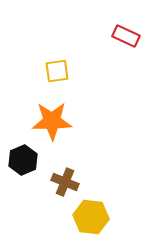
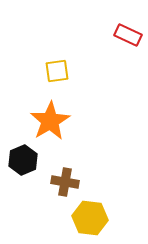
red rectangle: moved 2 px right, 1 px up
orange star: moved 2 px left; rotated 30 degrees counterclockwise
brown cross: rotated 12 degrees counterclockwise
yellow hexagon: moved 1 px left, 1 px down
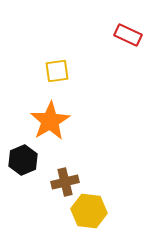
brown cross: rotated 24 degrees counterclockwise
yellow hexagon: moved 1 px left, 7 px up
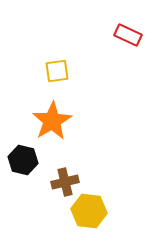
orange star: moved 2 px right
black hexagon: rotated 24 degrees counterclockwise
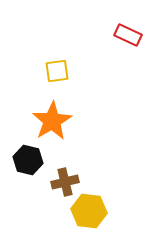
black hexagon: moved 5 px right
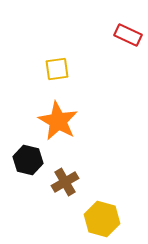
yellow square: moved 2 px up
orange star: moved 6 px right; rotated 12 degrees counterclockwise
brown cross: rotated 16 degrees counterclockwise
yellow hexagon: moved 13 px right, 8 px down; rotated 8 degrees clockwise
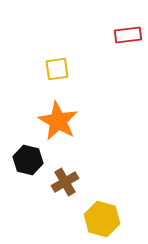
red rectangle: rotated 32 degrees counterclockwise
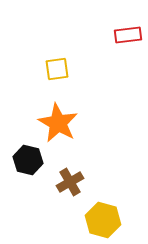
orange star: moved 2 px down
brown cross: moved 5 px right
yellow hexagon: moved 1 px right, 1 px down
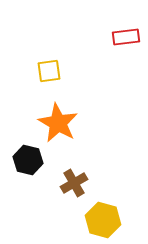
red rectangle: moved 2 px left, 2 px down
yellow square: moved 8 px left, 2 px down
brown cross: moved 4 px right, 1 px down
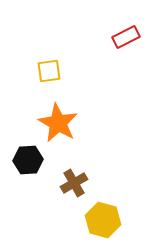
red rectangle: rotated 20 degrees counterclockwise
black hexagon: rotated 16 degrees counterclockwise
